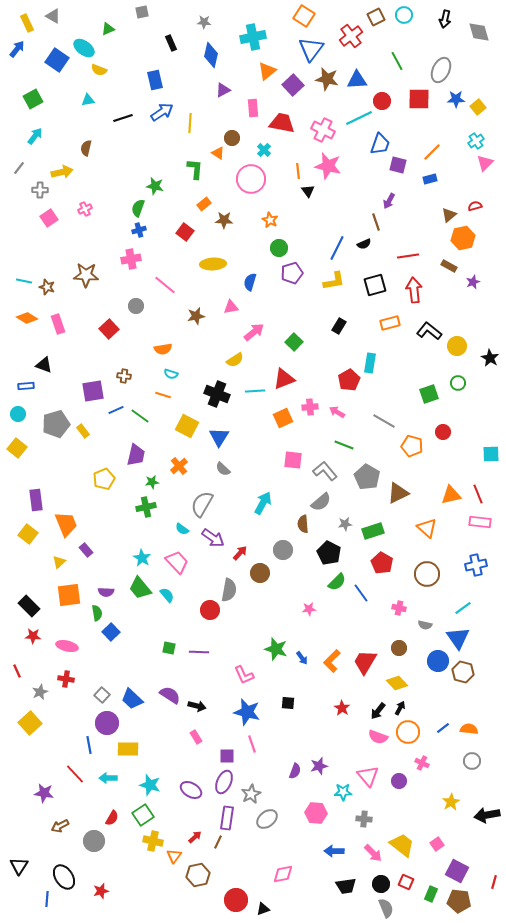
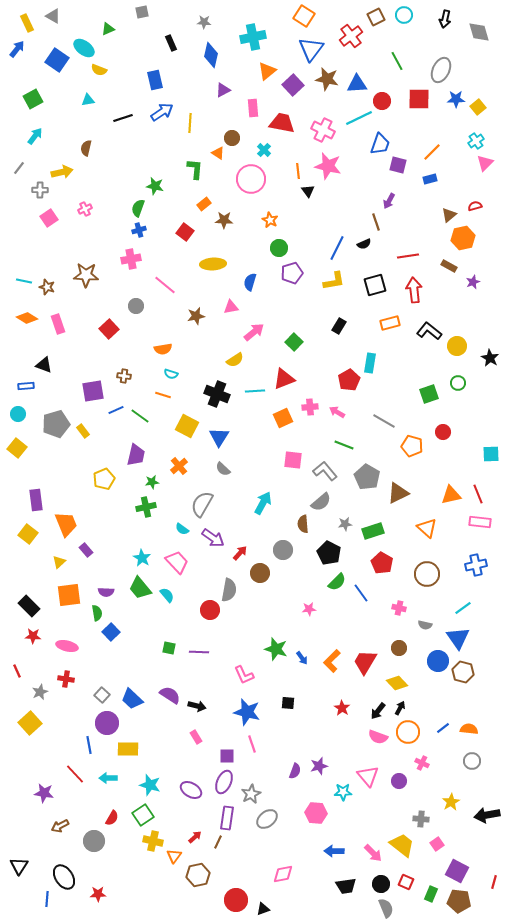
blue triangle at (357, 80): moved 4 px down
gray cross at (364, 819): moved 57 px right
red star at (101, 891): moved 3 px left, 3 px down; rotated 14 degrees clockwise
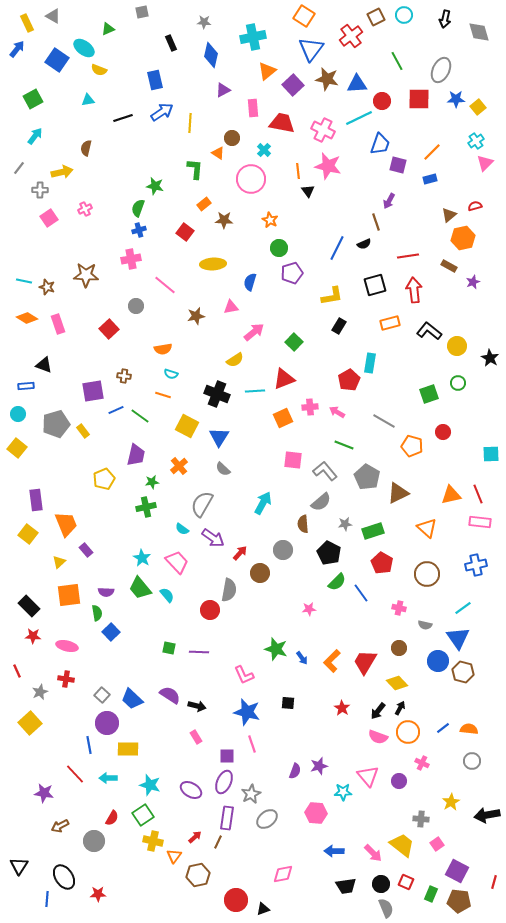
yellow L-shape at (334, 281): moved 2 px left, 15 px down
